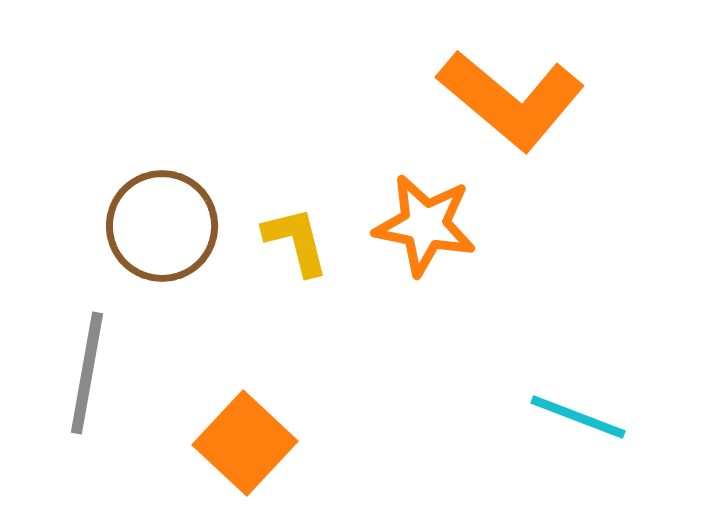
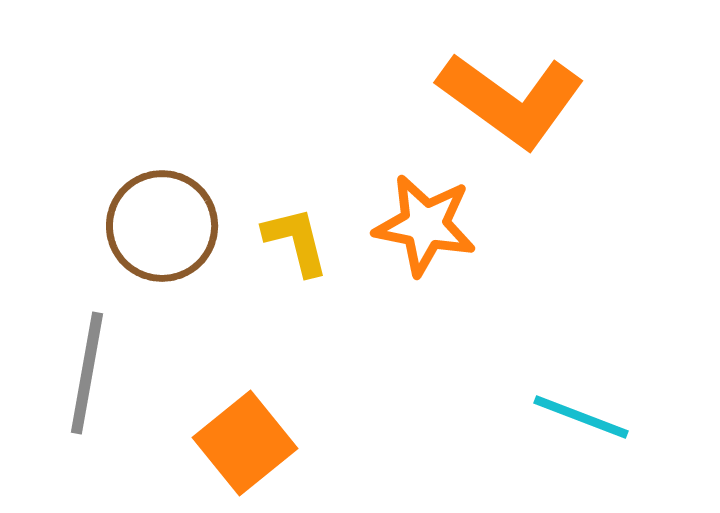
orange L-shape: rotated 4 degrees counterclockwise
cyan line: moved 3 px right
orange square: rotated 8 degrees clockwise
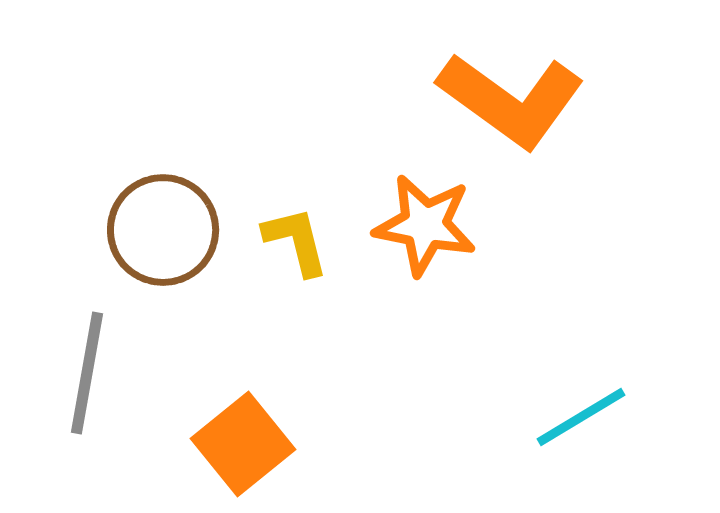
brown circle: moved 1 px right, 4 px down
cyan line: rotated 52 degrees counterclockwise
orange square: moved 2 px left, 1 px down
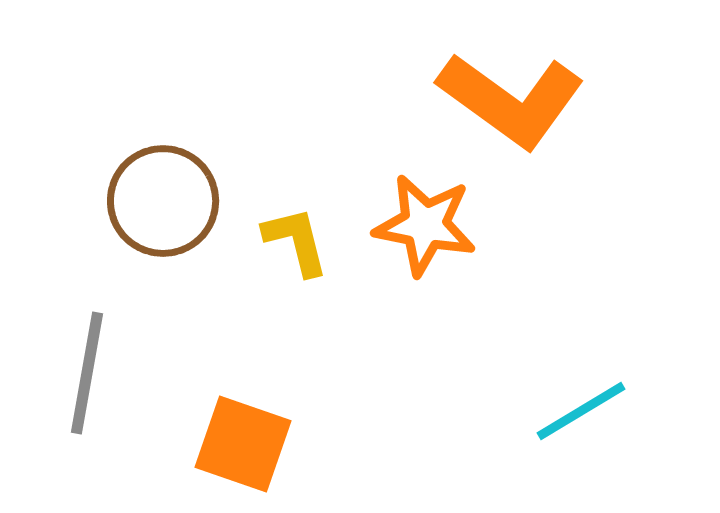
brown circle: moved 29 px up
cyan line: moved 6 px up
orange square: rotated 32 degrees counterclockwise
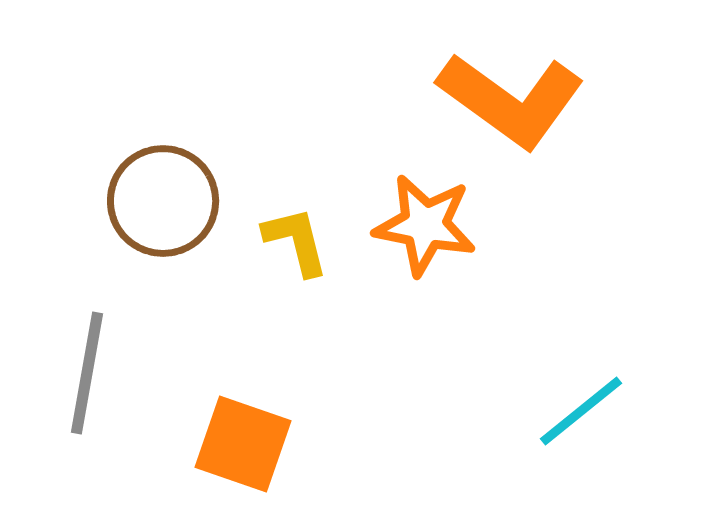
cyan line: rotated 8 degrees counterclockwise
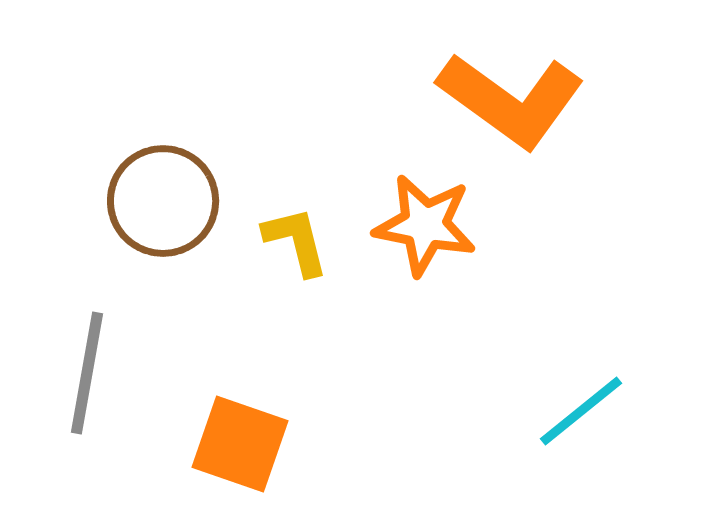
orange square: moved 3 px left
